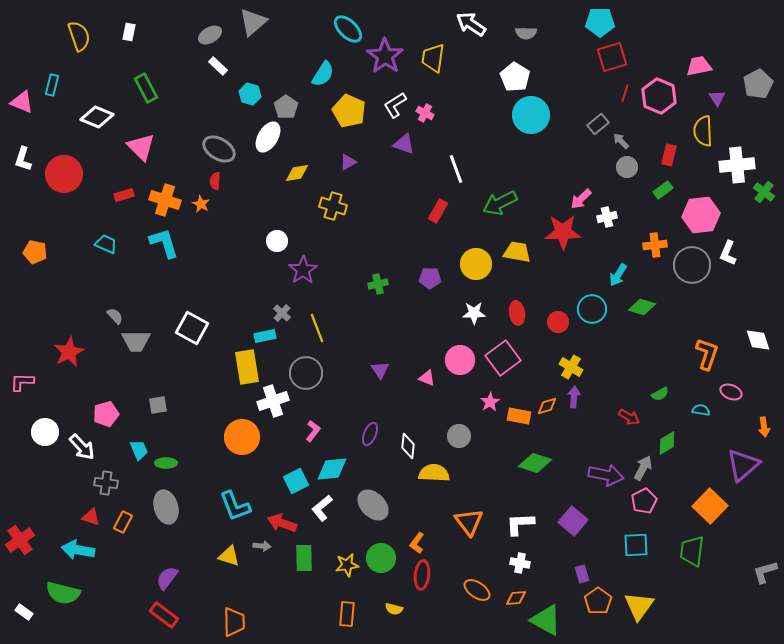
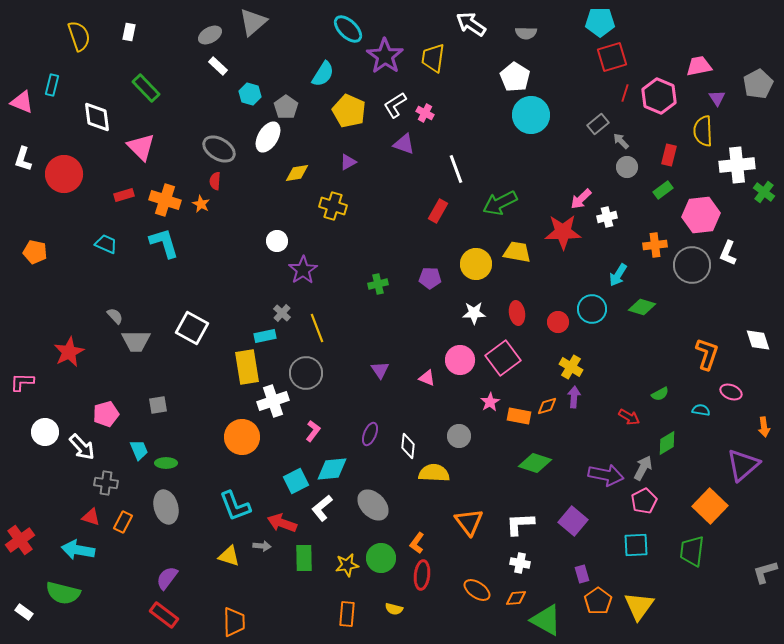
green rectangle at (146, 88): rotated 16 degrees counterclockwise
white diamond at (97, 117): rotated 60 degrees clockwise
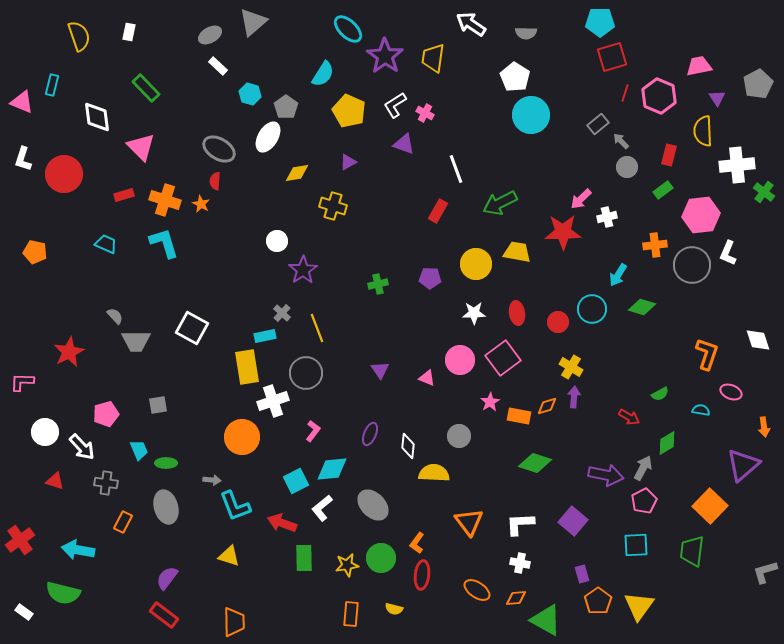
red triangle at (91, 517): moved 36 px left, 36 px up
gray arrow at (262, 546): moved 50 px left, 66 px up
orange rectangle at (347, 614): moved 4 px right
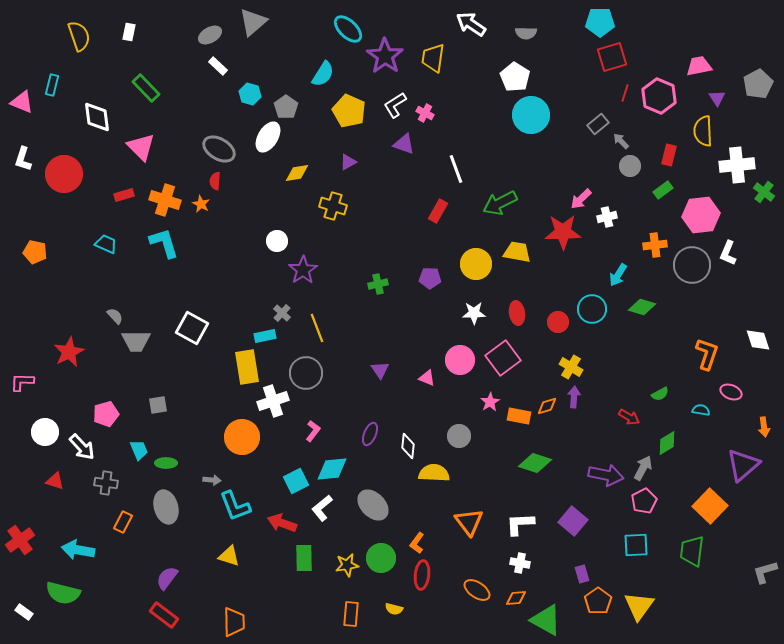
gray circle at (627, 167): moved 3 px right, 1 px up
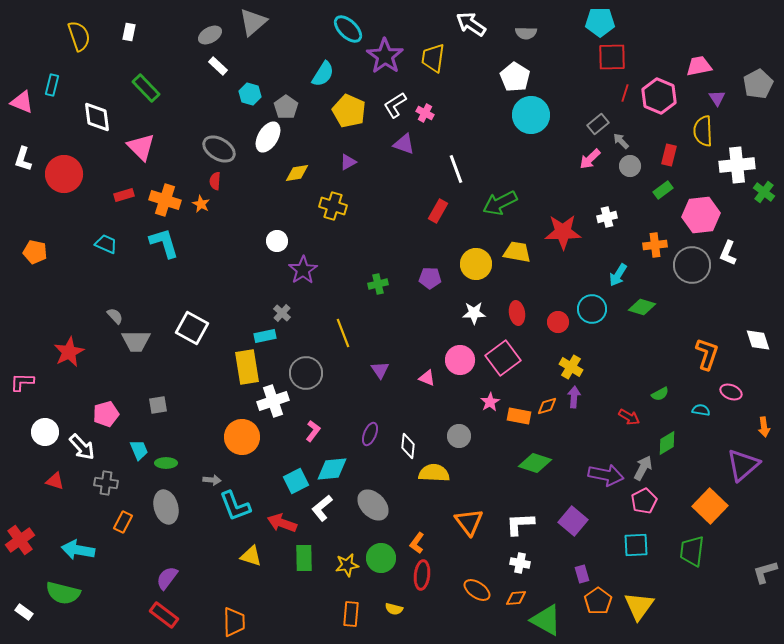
red square at (612, 57): rotated 16 degrees clockwise
pink arrow at (581, 199): moved 9 px right, 40 px up
yellow line at (317, 328): moved 26 px right, 5 px down
yellow triangle at (229, 556): moved 22 px right
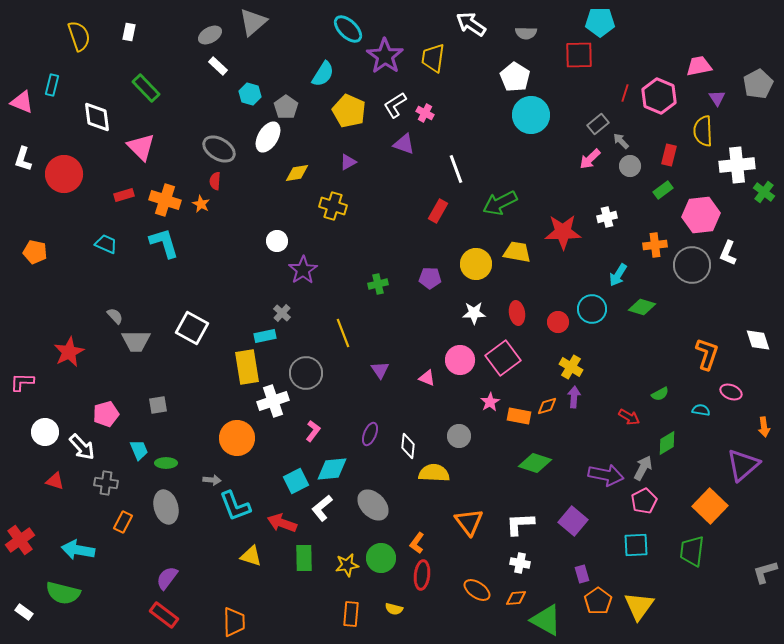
red square at (612, 57): moved 33 px left, 2 px up
orange circle at (242, 437): moved 5 px left, 1 px down
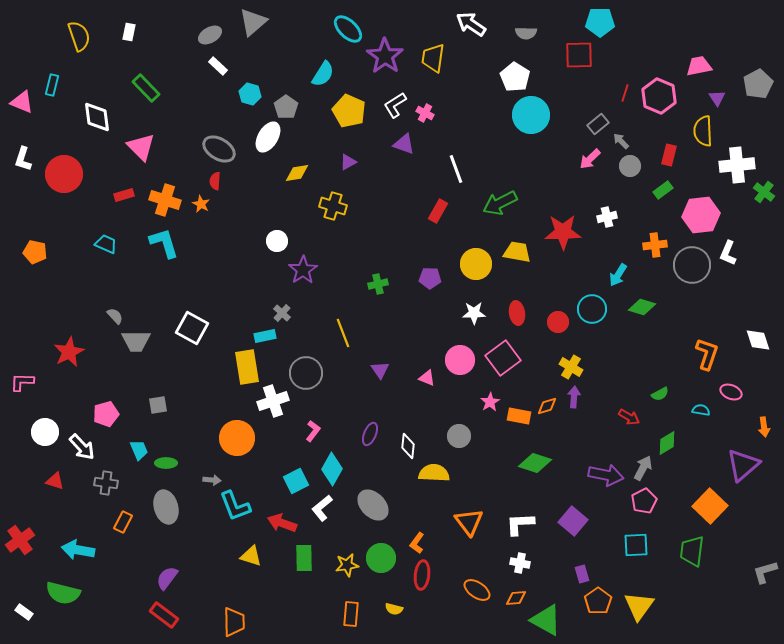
cyan diamond at (332, 469): rotated 56 degrees counterclockwise
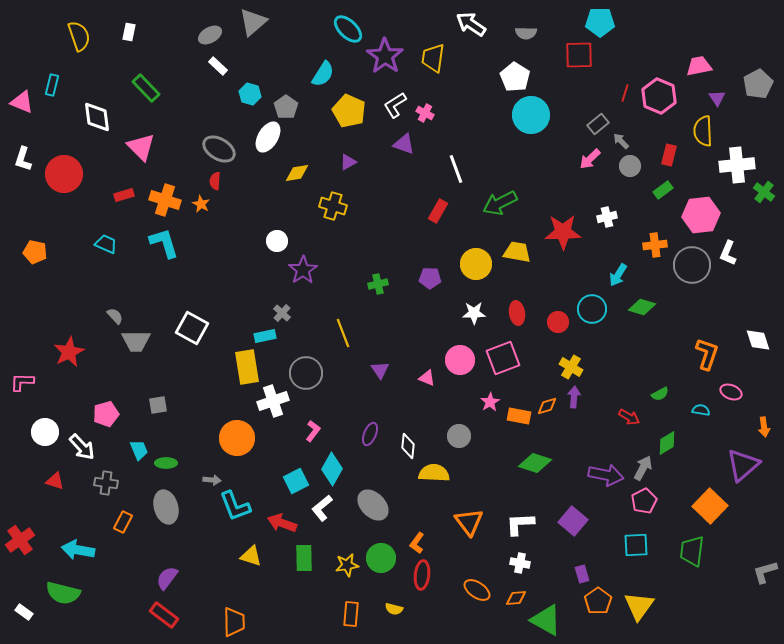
pink square at (503, 358): rotated 16 degrees clockwise
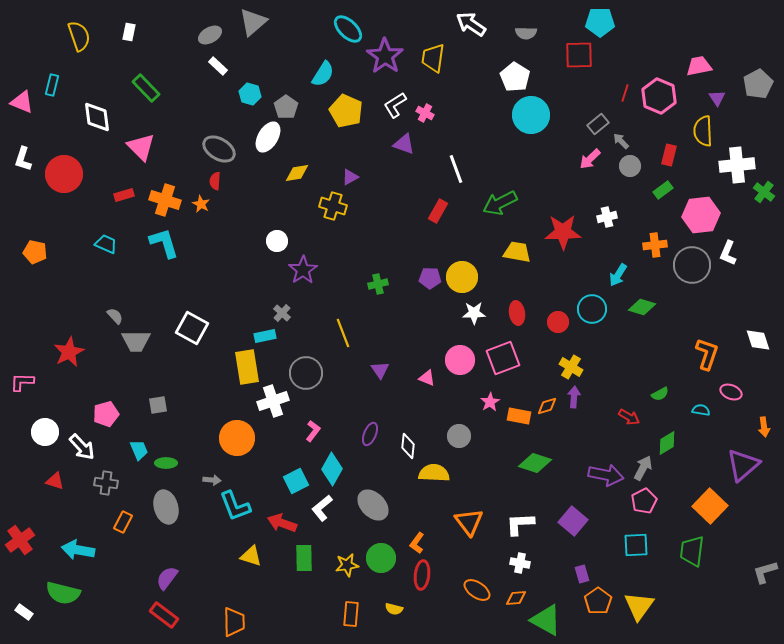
yellow pentagon at (349, 111): moved 3 px left
purple triangle at (348, 162): moved 2 px right, 15 px down
yellow circle at (476, 264): moved 14 px left, 13 px down
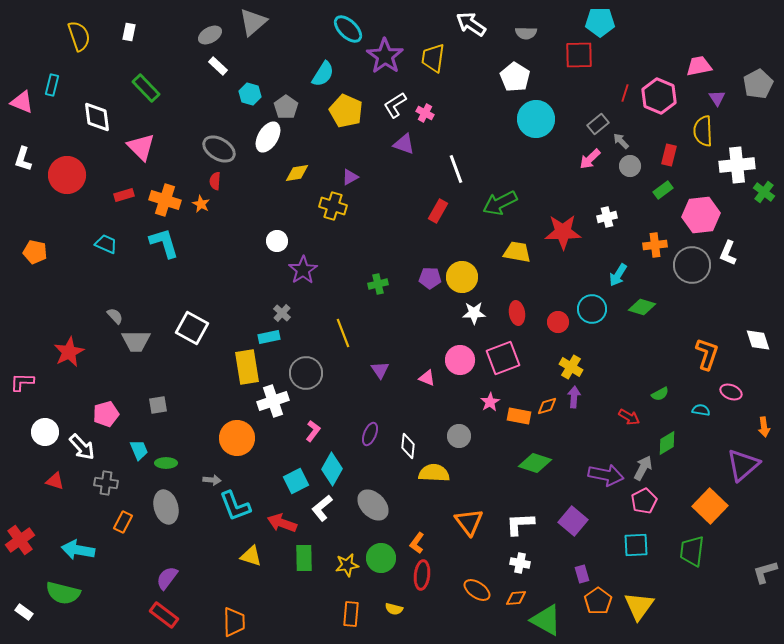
cyan circle at (531, 115): moved 5 px right, 4 px down
red circle at (64, 174): moved 3 px right, 1 px down
cyan rectangle at (265, 336): moved 4 px right, 1 px down
